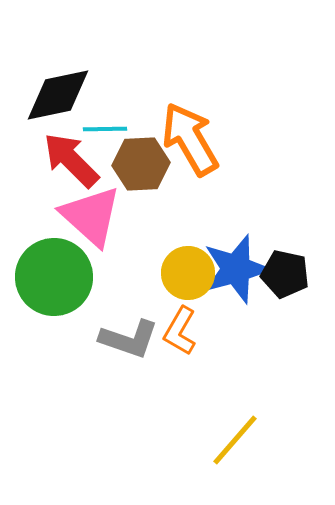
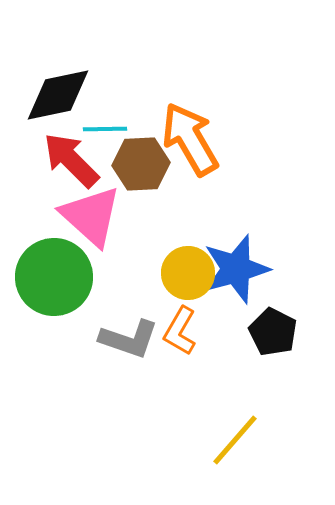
black pentagon: moved 12 px left, 58 px down; rotated 15 degrees clockwise
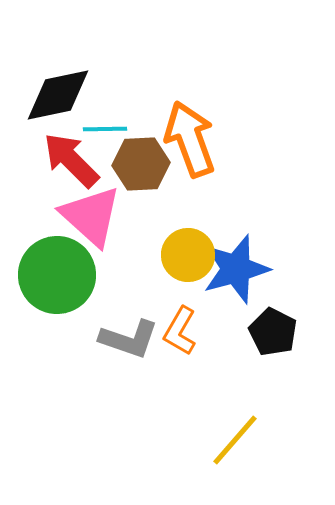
orange arrow: rotated 10 degrees clockwise
yellow circle: moved 18 px up
green circle: moved 3 px right, 2 px up
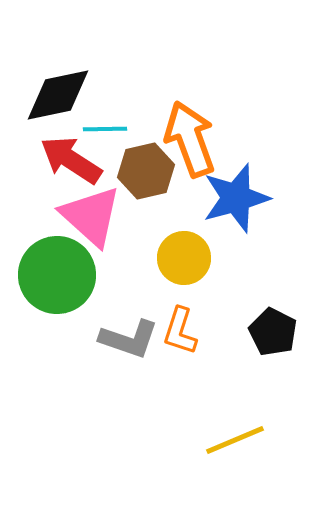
red arrow: rotated 12 degrees counterclockwise
brown hexagon: moved 5 px right, 7 px down; rotated 10 degrees counterclockwise
yellow circle: moved 4 px left, 3 px down
blue star: moved 71 px up
orange L-shape: rotated 12 degrees counterclockwise
yellow line: rotated 26 degrees clockwise
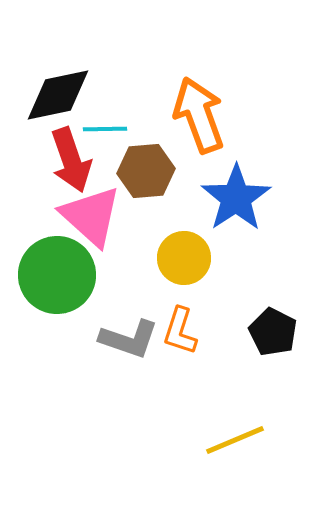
orange arrow: moved 9 px right, 24 px up
red arrow: rotated 142 degrees counterclockwise
brown hexagon: rotated 8 degrees clockwise
blue star: rotated 18 degrees counterclockwise
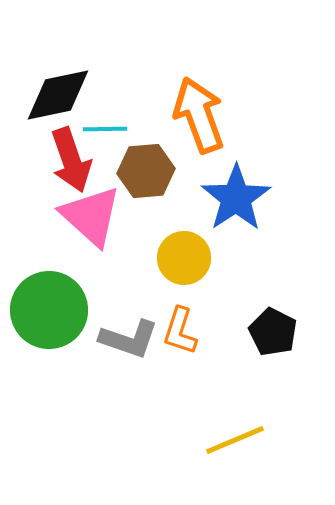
green circle: moved 8 px left, 35 px down
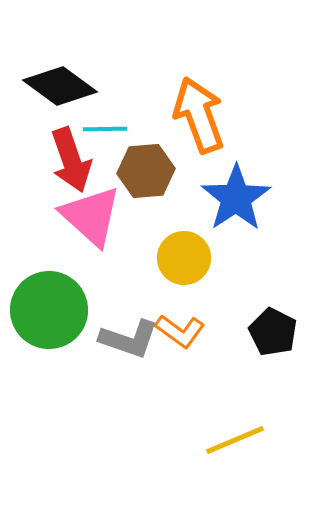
black diamond: moved 2 px right, 9 px up; rotated 48 degrees clockwise
orange L-shape: rotated 72 degrees counterclockwise
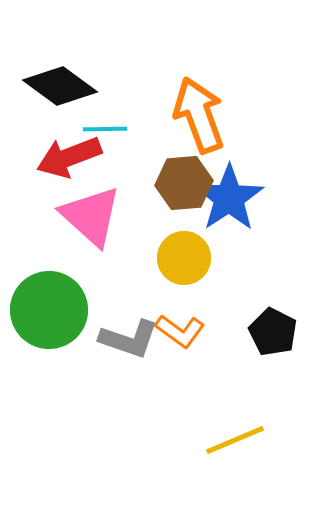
red arrow: moved 2 px left, 3 px up; rotated 88 degrees clockwise
brown hexagon: moved 38 px right, 12 px down
blue star: moved 7 px left
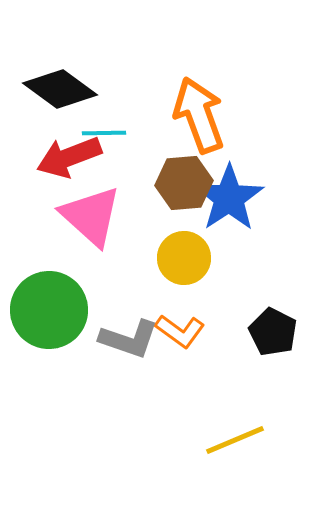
black diamond: moved 3 px down
cyan line: moved 1 px left, 4 px down
